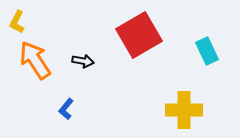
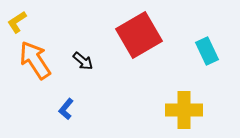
yellow L-shape: rotated 30 degrees clockwise
black arrow: rotated 30 degrees clockwise
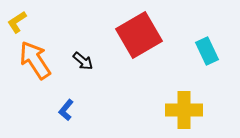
blue L-shape: moved 1 px down
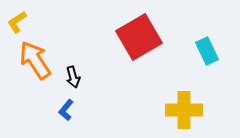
red square: moved 2 px down
black arrow: moved 10 px left, 16 px down; rotated 35 degrees clockwise
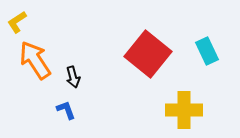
red square: moved 9 px right, 17 px down; rotated 21 degrees counterclockwise
blue L-shape: rotated 120 degrees clockwise
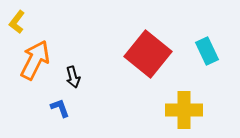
yellow L-shape: rotated 20 degrees counterclockwise
orange arrow: rotated 60 degrees clockwise
blue L-shape: moved 6 px left, 2 px up
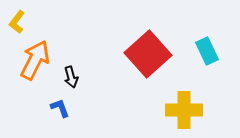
red square: rotated 9 degrees clockwise
black arrow: moved 2 px left
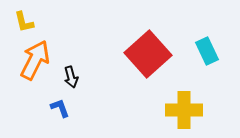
yellow L-shape: moved 7 px right; rotated 50 degrees counterclockwise
